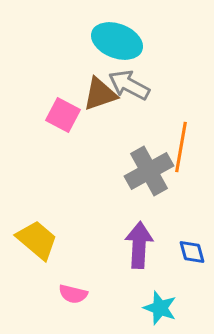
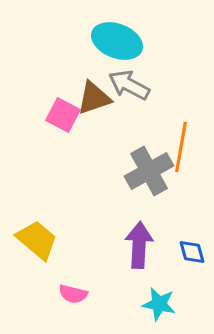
brown triangle: moved 6 px left, 4 px down
cyan star: moved 1 px left, 4 px up; rotated 8 degrees counterclockwise
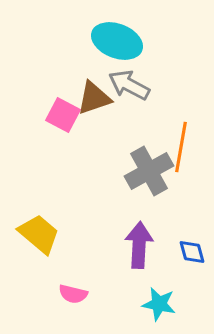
yellow trapezoid: moved 2 px right, 6 px up
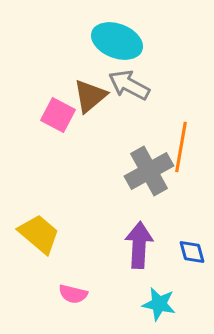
brown triangle: moved 4 px left, 2 px up; rotated 21 degrees counterclockwise
pink square: moved 5 px left
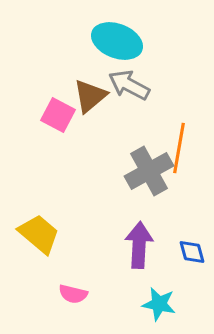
orange line: moved 2 px left, 1 px down
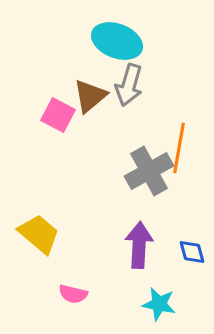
gray arrow: rotated 102 degrees counterclockwise
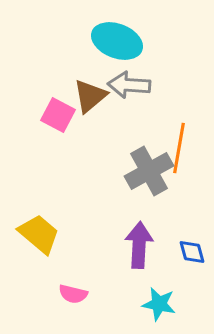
gray arrow: rotated 78 degrees clockwise
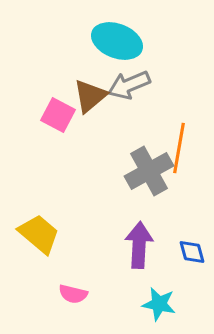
gray arrow: rotated 27 degrees counterclockwise
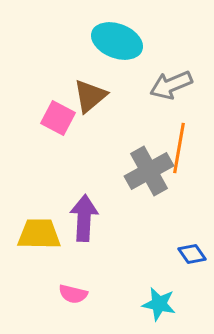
gray arrow: moved 42 px right
pink square: moved 3 px down
yellow trapezoid: rotated 39 degrees counterclockwise
purple arrow: moved 55 px left, 27 px up
blue diamond: moved 2 px down; rotated 20 degrees counterclockwise
